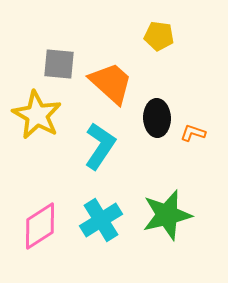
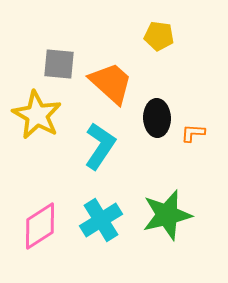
orange L-shape: rotated 15 degrees counterclockwise
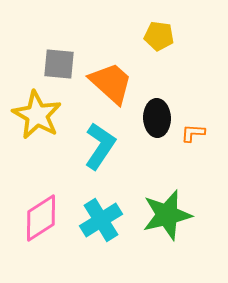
pink diamond: moved 1 px right, 8 px up
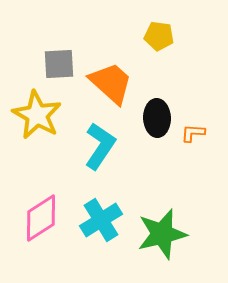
gray square: rotated 8 degrees counterclockwise
green star: moved 5 px left, 19 px down
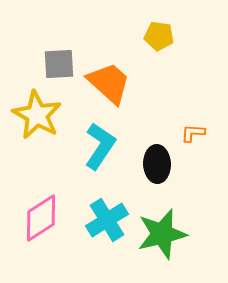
orange trapezoid: moved 2 px left
black ellipse: moved 46 px down
cyan cross: moved 6 px right
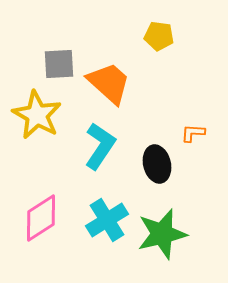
black ellipse: rotated 12 degrees counterclockwise
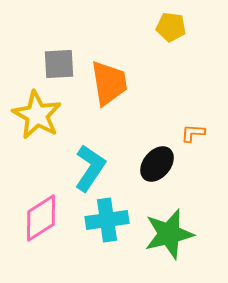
yellow pentagon: moved 12 px right, 9 px up
orange trapezoid: rotated 39 degrees clockwise
cyan L-shape: moved 10 px left, 22 px down
black ellipse: rotated 54 degrees clockwise
cyan cross: rotated 24 degrees clockwise
green star: moved 7 px right
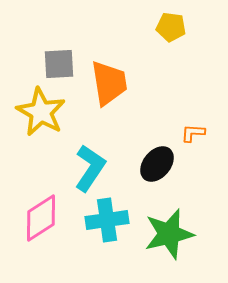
yellow star: moved 4 px right, 3 px up
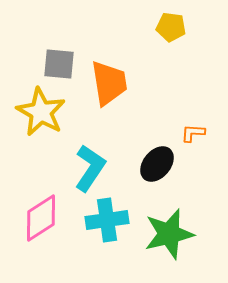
gray square: rotated 8 degrees clockwise
